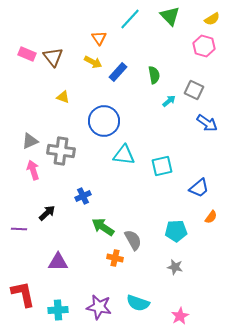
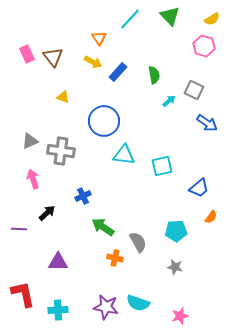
pink rectangle: rotated 42 degrees clockwise
pink arrow: moved 9 px down
gray semicircle: moved 5 px right, 2 px down
purple star: moved 7 px right
pink star: rotated 12 degrees clockwise
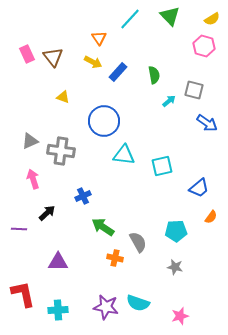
gray square: rotated 12 degrees counterclockwise
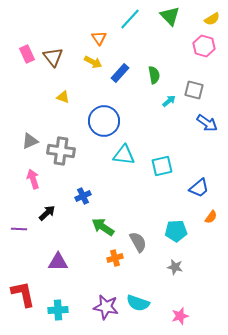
blue rectangle: moved 2 px right, 1 px down
orange cross: rotated 28 degrees counterclockwise
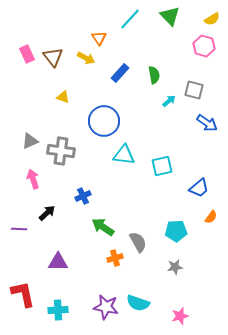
yellow arrow: moved 7 px left, 4 px up
gray star: rotated 21 degrees counterclockwise
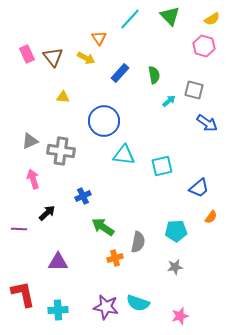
yellow triangle: rotated 16 degrees counterclockwise
gray semicircle: rotated 40 degrees clockwise
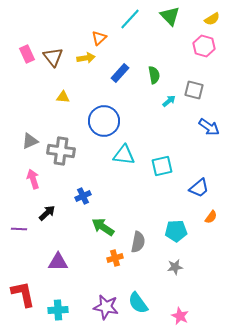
orange triangle: rotated 21 degrees clockwise
yellow arrow: rotated 36 degrees counterclockwise
blue arrow: moved 2 px right, 4 px down
cyan semicircle: rotated 35 degrees clockwise
pink star: rotated 30 degrees counterclockwise
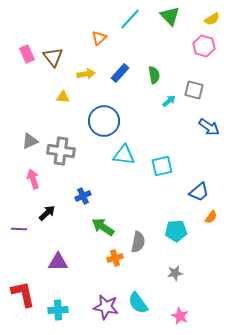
yellow arrow: moved 16 px down
blue trapezoid: moved 4 px down
gray star: moved 6 px down
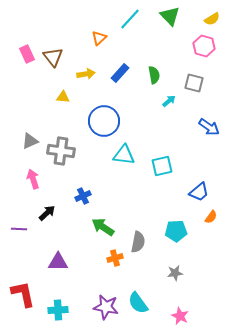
gray square: moved 7 px up
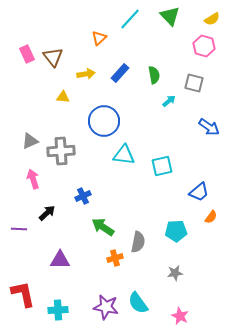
gray cross: rotated 12 degrees counterclockwise
purple triangle: moved 2 px right, 2 px up
